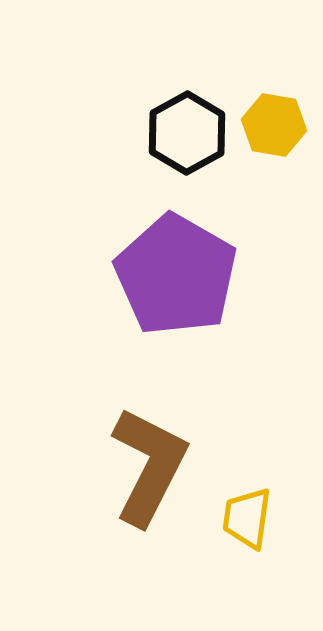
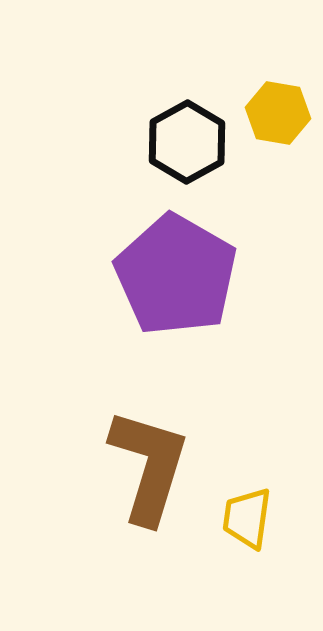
yellow hexagon: moved 4 px right, 12 px up
black hexagon: moved 9 px down
brown L-shape: rotated 10 degrees counterclockwise
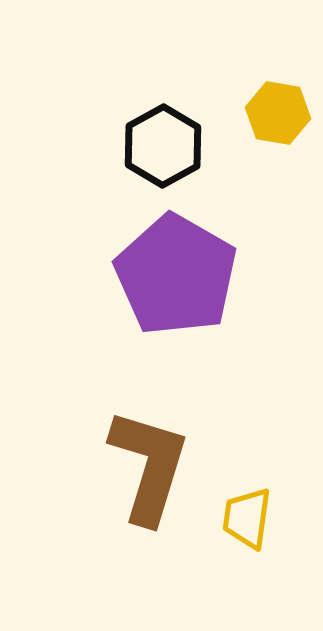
black hexagon: moved 24 px left, 4 px down
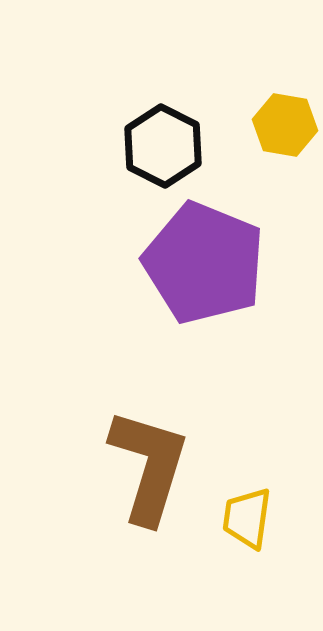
yellow hexagon: moved 7 px right, 12 px down
black hexagon: rotated 4 degrees counterclockwise
purple pentagon: moved 28 px right, 12 px up; rotated 8 degrees counterclockwise
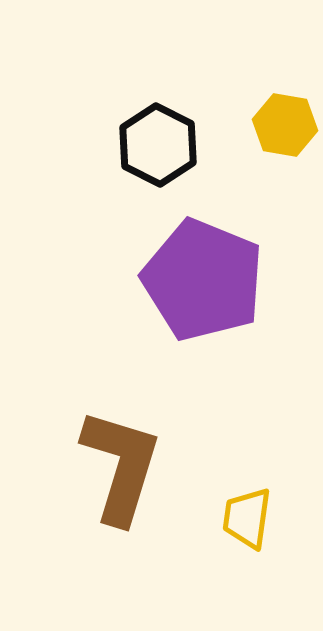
black hexagon: moved 5 px left, 1 px up
purple pentagon: moved 1 px left, 17 px down
brown L-shape: moved 28 px left
